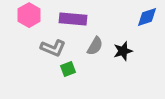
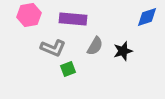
pink hexagon: rotated 20 degrees clockwise
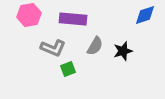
blue diamond: moved 2 px left, 2 px up
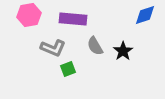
gray semicircle: rotated 120 degrees clockwise
black star: rotated 18 degrees counterclockwise
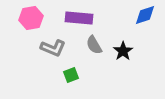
pink hexagon: moved 2 px right, 3 px down
purple rectangle: moved 6 px right, 1 px up
gray semicircle: moved 1 px left, 1 px up
green square: moved 3 px right, 6 px down
